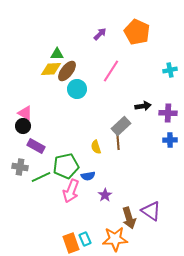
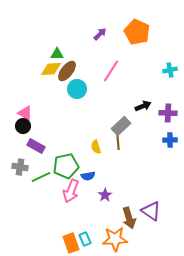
black arrow: rotated 14 degrees counterclockwise
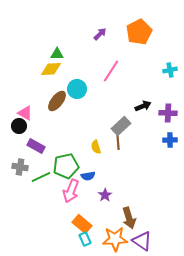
orange pentagon: moved 2 px right; rotated 20 degrees clockwise
brown ellipse: moved 10 px left, 30 px down
black circle: moved 4 px left
purple triangle: moved 9 px left, 30 px down
orange rectangle: moved 11 px right, 19 px up; rotated 30 degrees counterclockwise
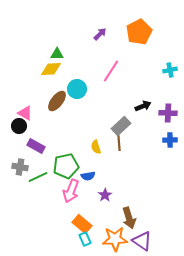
brown line: moved 1 px right, 1 px down
green line: moved 3 px left
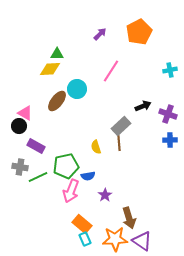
yellow diamond: moved 1 px left
purple cross: moved 1 px down; rotated 18 degrees clockwise
